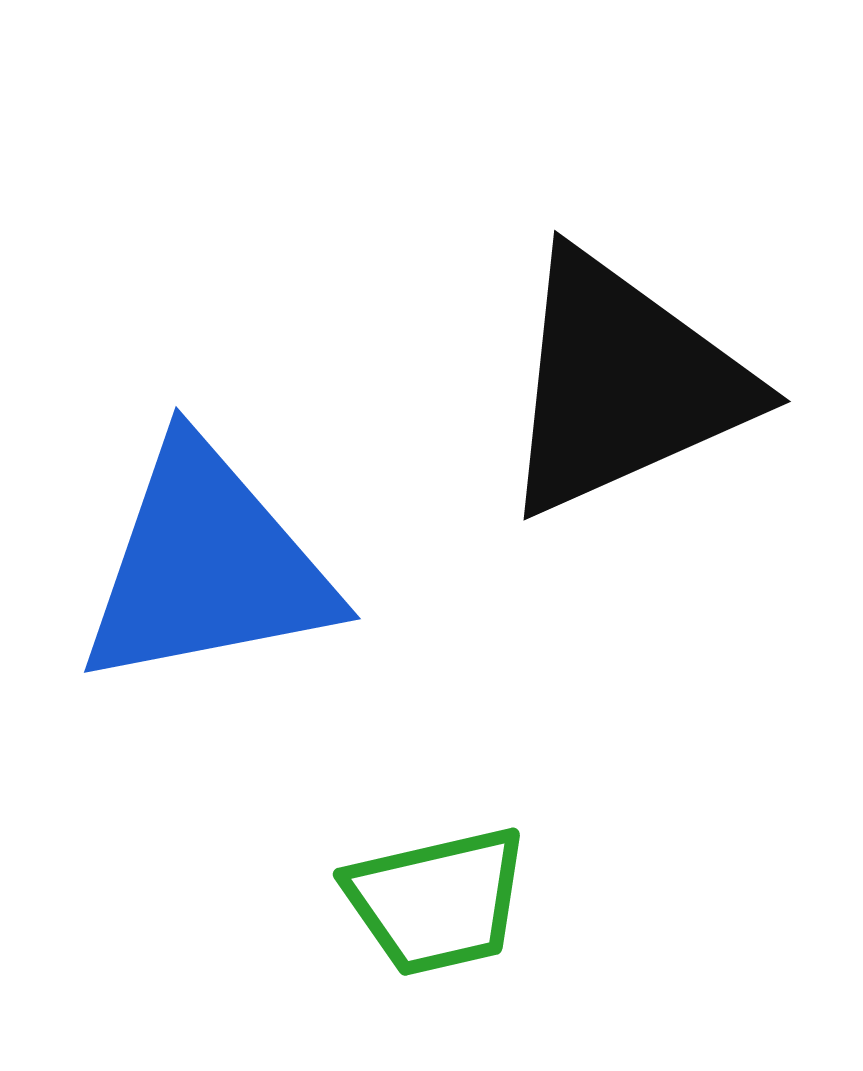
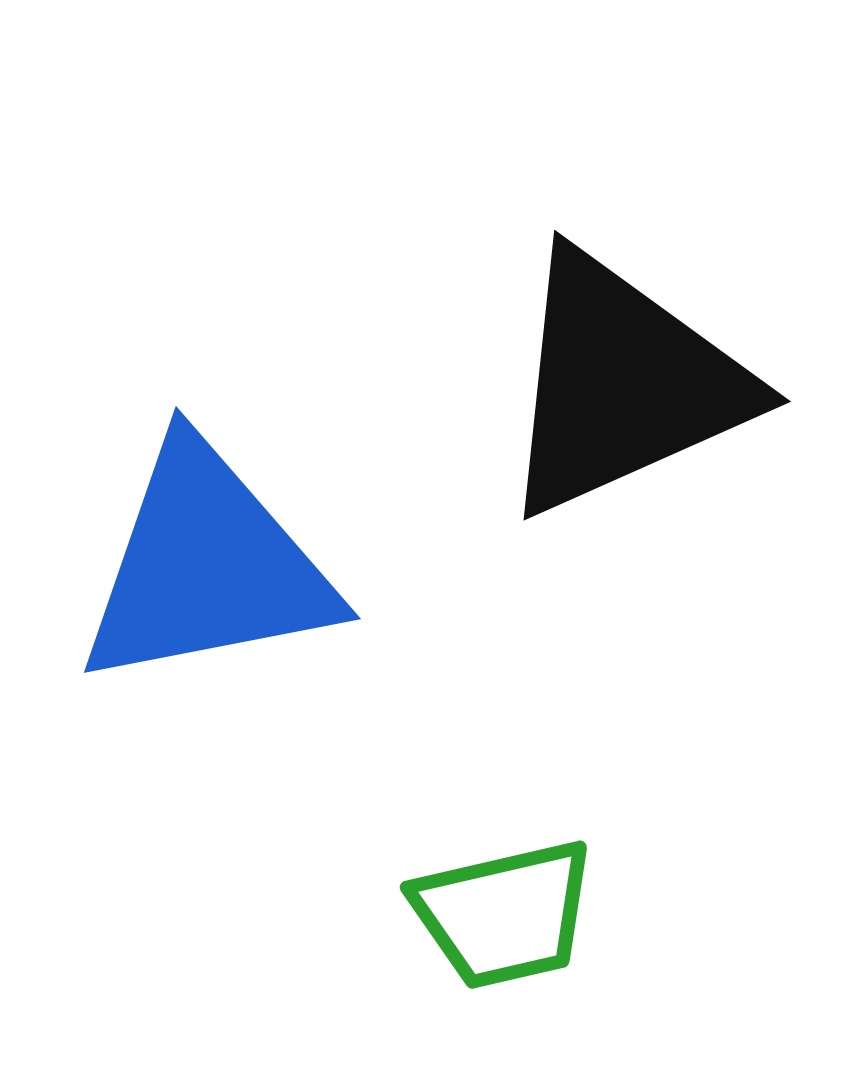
green trapezoid: moved 67 px right, 13 px down
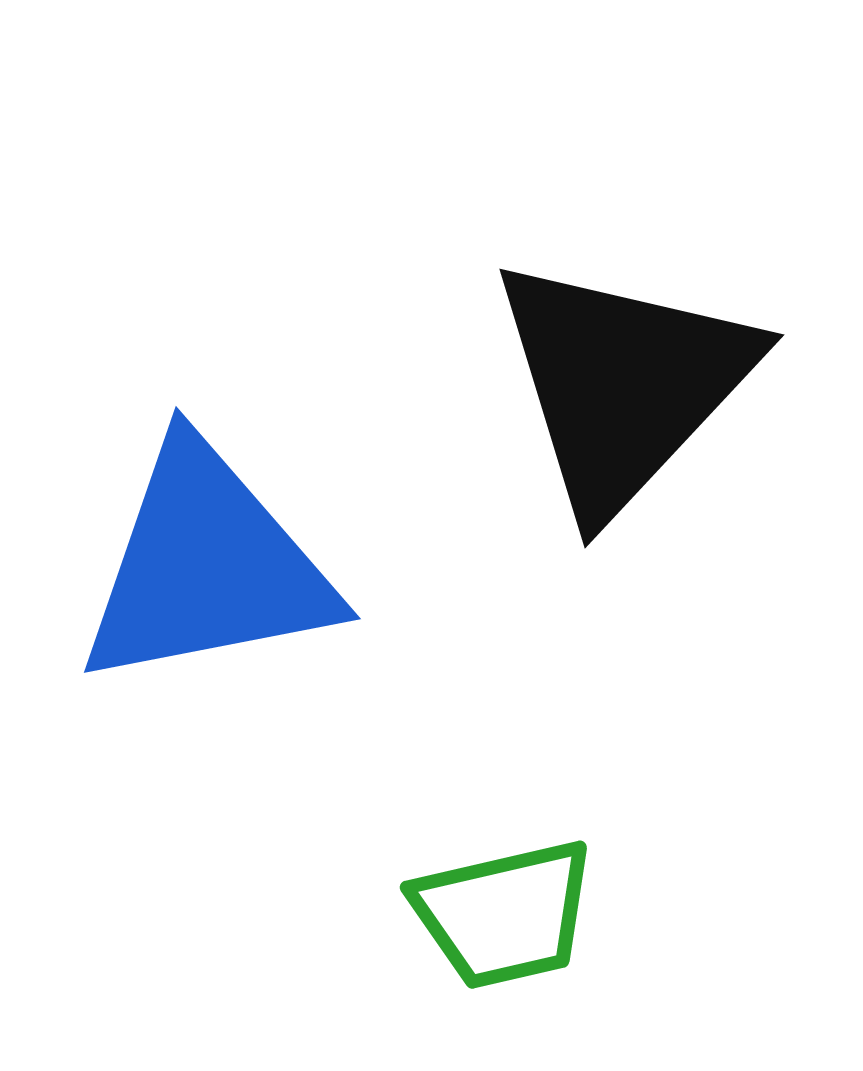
black triangle: rotated 23 degrees counterclockwise
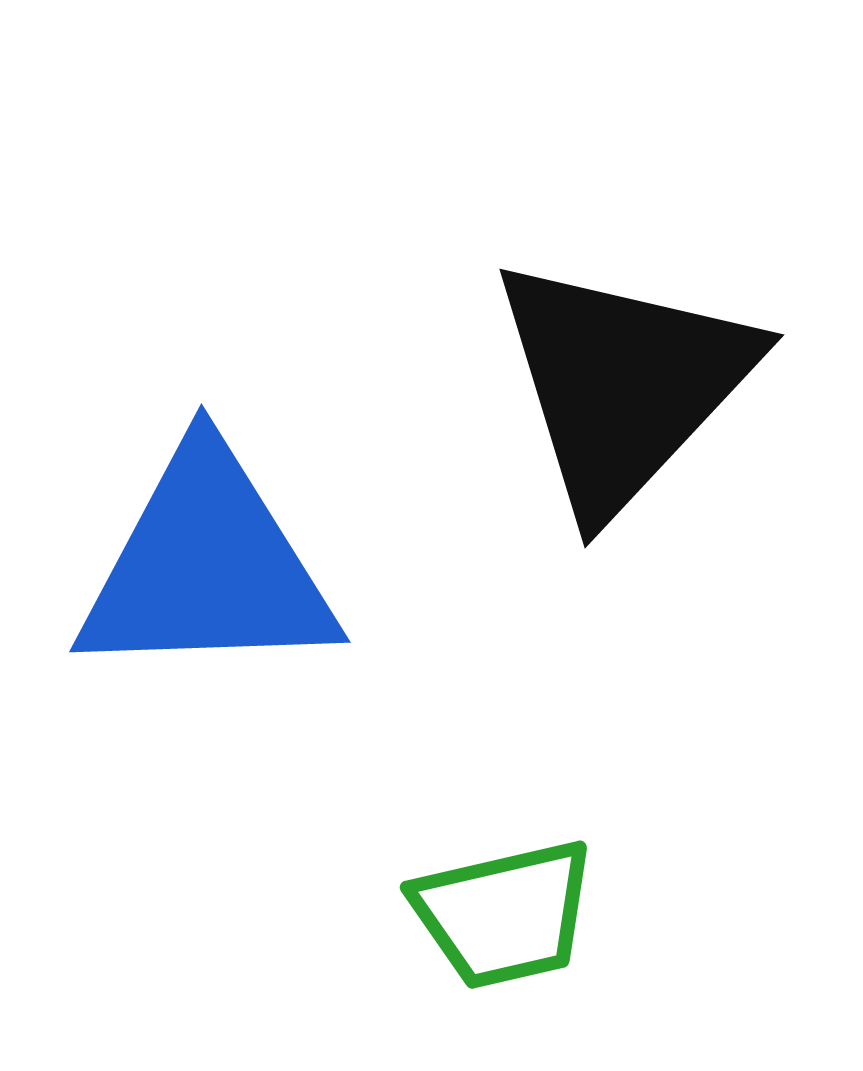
blue triangle: rotated 9 degrees clockwise
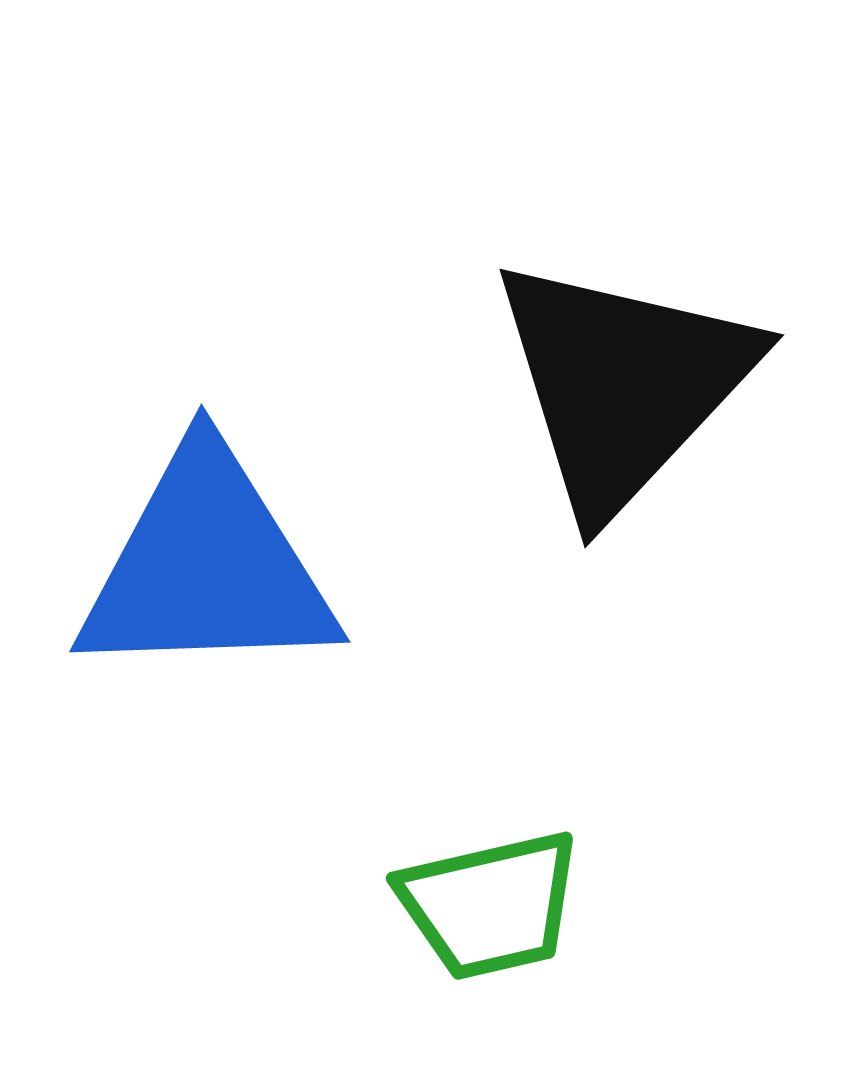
green trapezoid: moved 14 px left, 9 px up
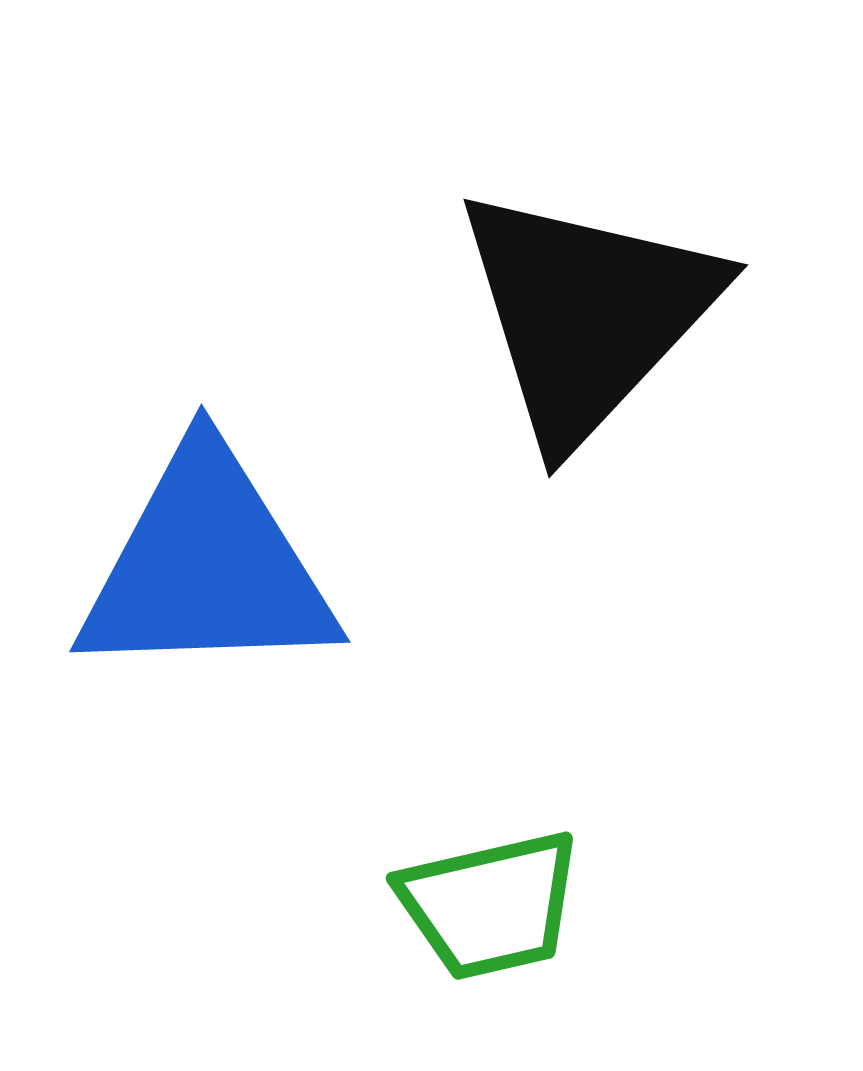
black triangle: moved 36 px left, 70 px up
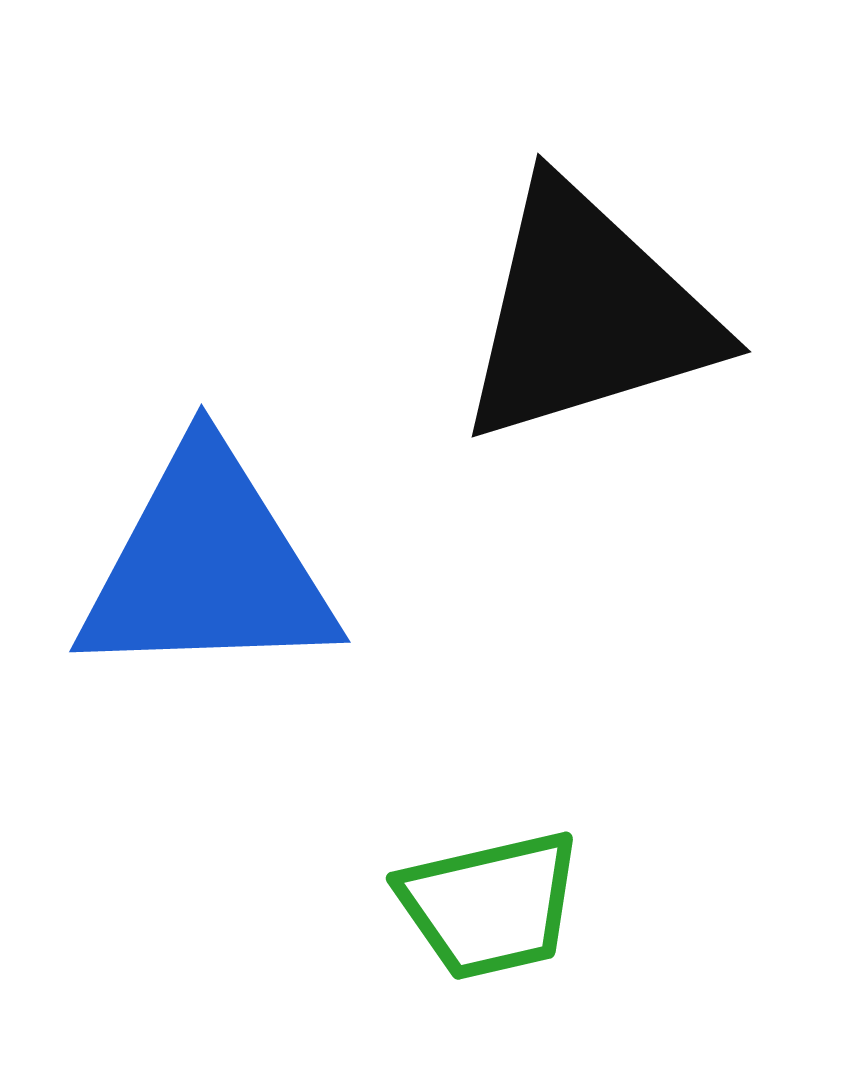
black triangle: rotated 30 degrees clockwise
